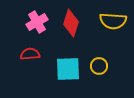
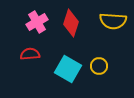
cyan square: rotated 32 degrees clockwise
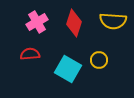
red diamond: moved 3 px right
yellow circle: moved 6 px up
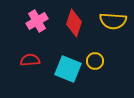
pink cross: moved 1 px up
red semicircle: moved 6 px down
yellow circle: moved 4 px left, 1 px down
cyan square: rotated 8 degrees counterclockwise
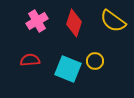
yellow semicircle: rotated 32 degrees clockwise
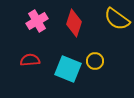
yellow semicircle: moved 4 px right, 2 px up
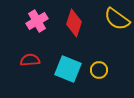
yellow circle: moved 4 px right, 9 px down
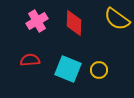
red diamond: rotated 16 degrees counterclockwise
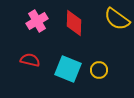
red semicircle: rotated 18 degrees clockwise
